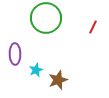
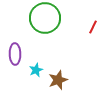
green circle: moved 1 px left
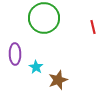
green circle: moved 1 px left
red line: rotated 40 degrees counterclockwise
cyan star: moved 3 px up; rotated 16 degrees counterclockwise
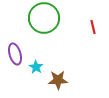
purple ellipse: rotated 15 degrees counterclockwise
brown star: rotated 18 degrees clockwise
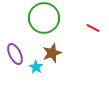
red line: moved 1 px down; rotated 48 degrees counterclockwise
purple ellipse: rotated 10 degrees counterclockwise
brown star: moved 6 px left, 27 px up; rotated 18 degrees counterclockwise
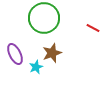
cyan star: rotated 16 degrees clockwise
